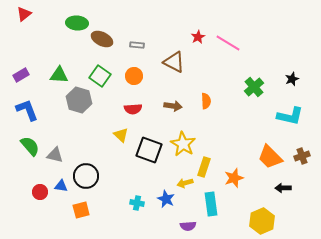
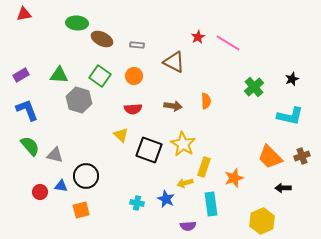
red triangle: rotated 28 degrees clockwise
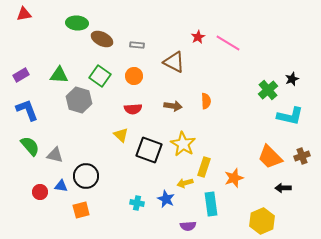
green cross: moved 14 px right, 3 px down
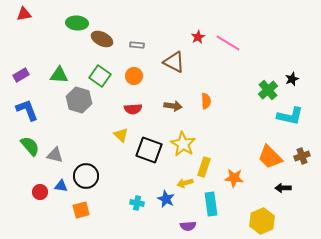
orange star: rotated 24 degrees clockwise
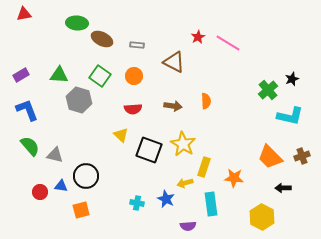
yellow hexagon: moved 4 px up; rotated 10 degrees counterclockwise
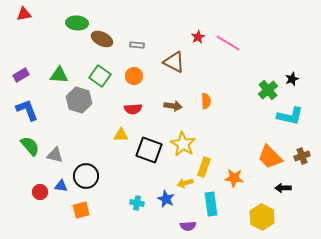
yellow triangle: rotated 42 degrees counterclockwise
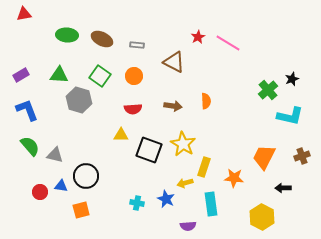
green ellipse: moved 10 px left, 12 px down
orange trapezoid: moved 6 px left; rotated 72 degrees clockwise
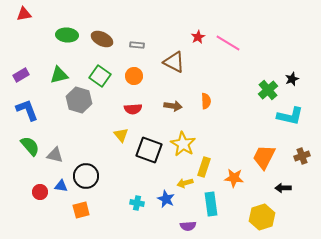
green triangle: rotated 18 degrees counterclockwise
yellow triangle: rotated 49 degrees clockwise
yellow hexagon: rotated 15 degrees clockwise
